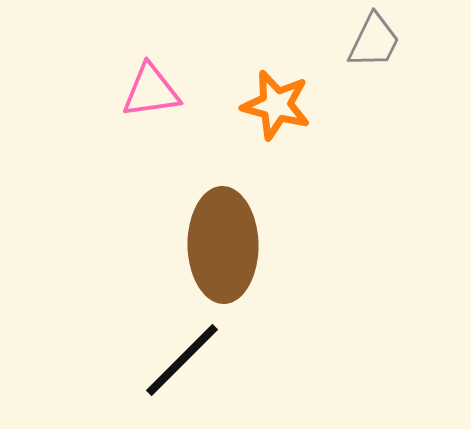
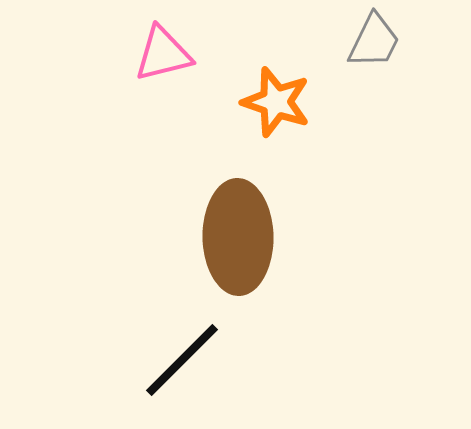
pink triangle: moved 12 px right, 37 px up; rotated 6 degrees counterclockwise
orange star: moved 3 px up; rotated 4 degrees clockwise
brown ellipse: moved 15 px right, 8 px up
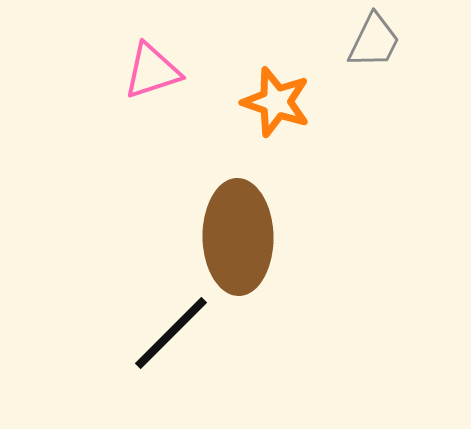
pink triangle: moved 11 px left, 17 px down; rotated 4 degrees counterclockwise
black line: moved 11 px left, 27 px up
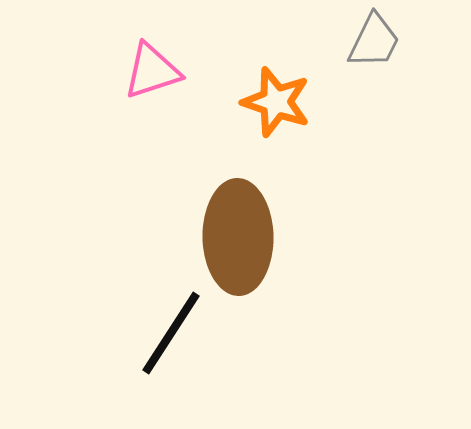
black line: rotated 12 degrees counterclockwise
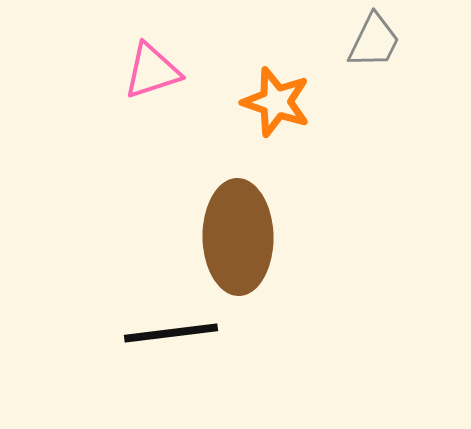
black line: rotated 50 degrees clockwise
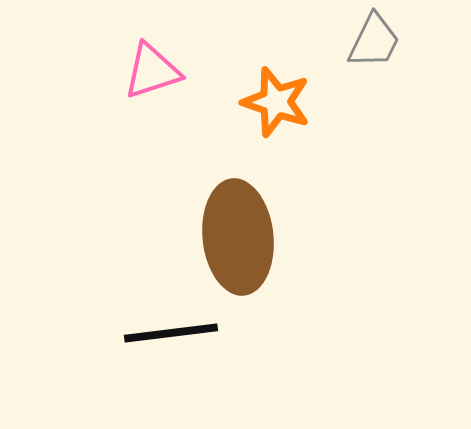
brown ellipse: rotated 5 degrees counterclockwise
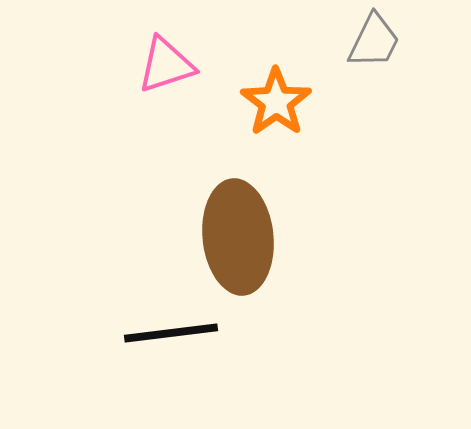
pink triangle: moved 14 px right, 6 px up
orange star: rotated 18 degrees clockwise
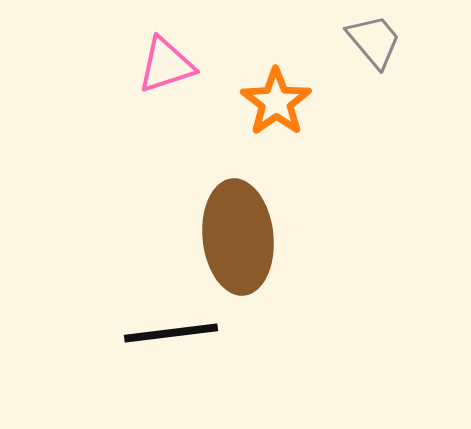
gray trapezoid: rotated 66 degrees counterclockwise
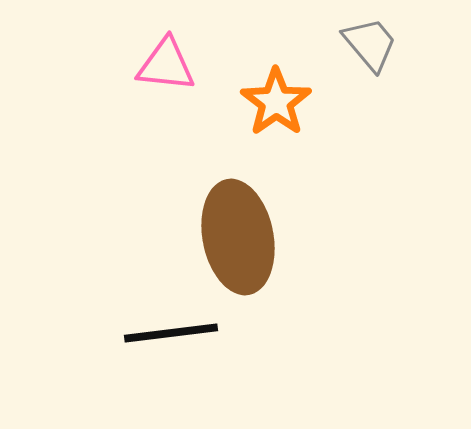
gray trapezoid: moved 4 px left, 3 px down
pink triangle: rotated 24 degrees clockwise
brown ellipse: rotated 5 degrees counterclockwise
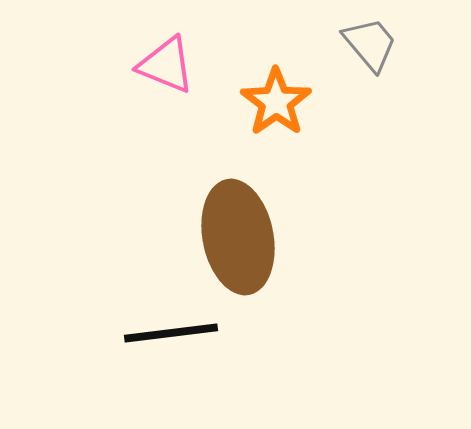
pink triangle: rotated 16 degrees clockwise
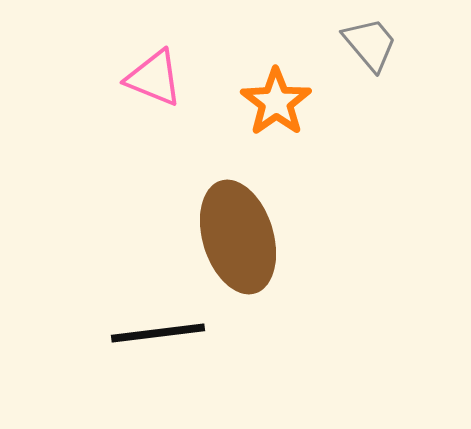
pink triangle: moved 12 px left, 13 px down
brown ellipse: rotated 6 degrees counterclockwise
black line: moved 13 px left
